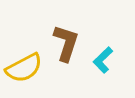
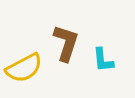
cyan L-shape: rotated 52 degrees counterclockwise
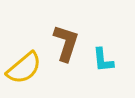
yellow semicircle: rotated 12 degrees counterclockwise
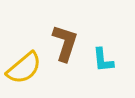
brown L-shape: moved 1 px left
